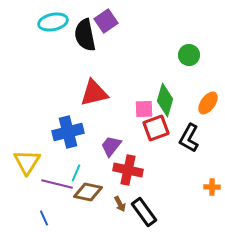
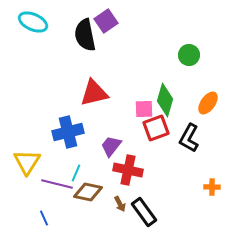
cyan ellipse: moved 20 px left; rotated 36 degrees clockwise
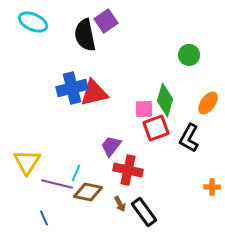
blue cross: moved 4 px right, 44 px up
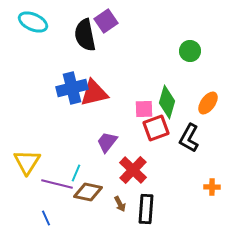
green circle: moved 1 px right, 4 px up
green diamond: moved 2 px right, 2 px down
purple trapezoid: moved 4 px left, 4 px up
red cross: moved 5 px right; rotated 32 degrees clockwise
black rectangle: moved 2 px right, 3 px up; rotated 40 degrees clockwise
blue line: moved 2 px right
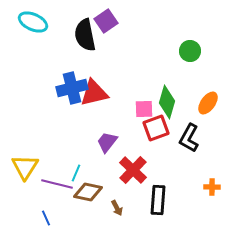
yellow triangle: moved 2 px left, 5 px down
brown arrow: moved 3 px left, 4 px down
black rectangle: moved 12 px right, 9 px up
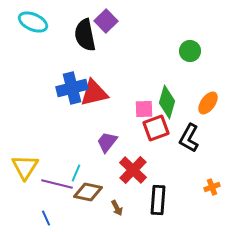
purple square: rotated 10 degrees counterclockwise
orange cross: rotated 21 degrees counterclockwise
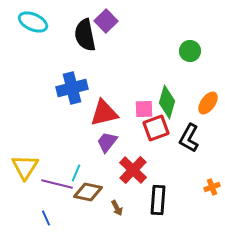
red triangle: moved 10 px right, 20 px down
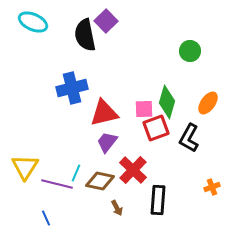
brown diamond: moved 12 px right, 11 px up
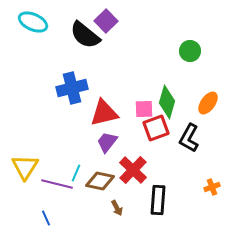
black semicircle: rotated 40 degrees counterclockwise
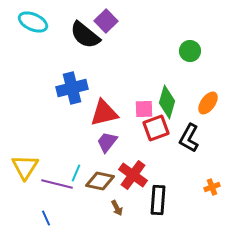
red cross: moved 5 px down; rotated 8 degrees counterclockwise
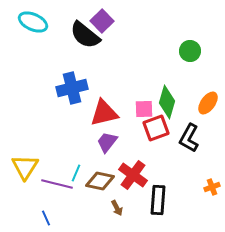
purple square: moved 4 px left
